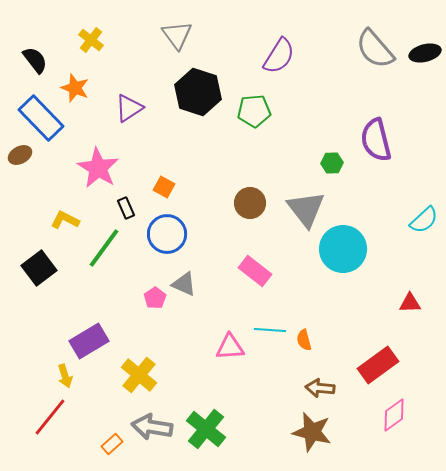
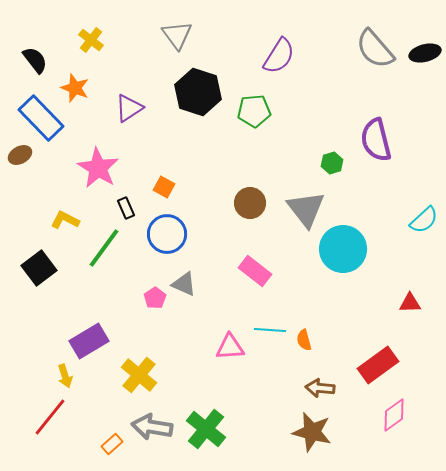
green hexagon at (332, 163): rotated 15 degrees counterclockwise
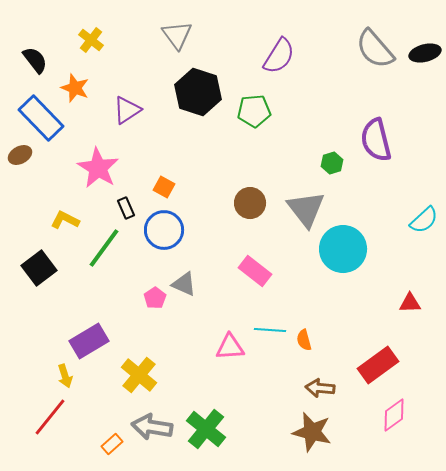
purple triangle at (129, 108): moved 2 px left, 2 px down
blue circle at (167, 234): moved 3 px left, 4 px up
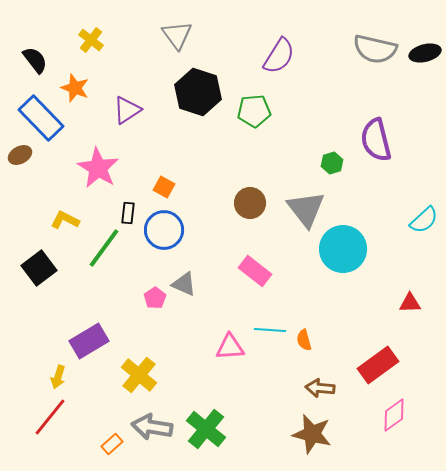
gray semicircle at (375, 49): rotated 36 degrees counterclockwise
black rectangle at (126, 208): moved 2 px right, 5 px down; rotated 30 degrees clockwise
yellow arrow at (65, 376): moved 7 px left, 1 px down; rotated 35 degrees clockwise
brown star at (312, 432): moved 2 px down
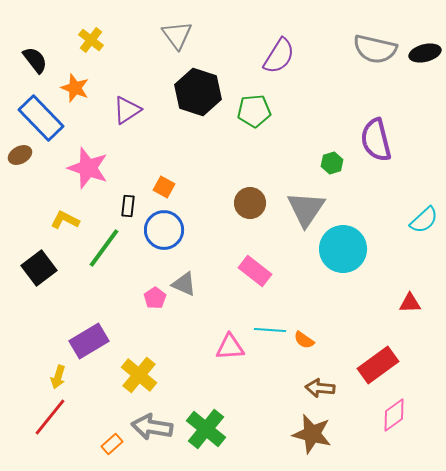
pink star at (98, 168): moved 10 px left; rotated 12 degrees counterclockwise
gray triangle at (306, 209): rotated 12 degrees clockwise
black rectangle at (128, 213): moved 7 px up
orange semicircle at (304, 340): rotated 40 degrees counterclockwise
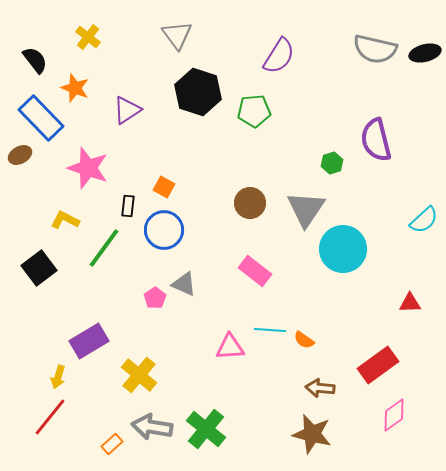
yellow cross at (91, 40): moved 3 px left, 3 px up
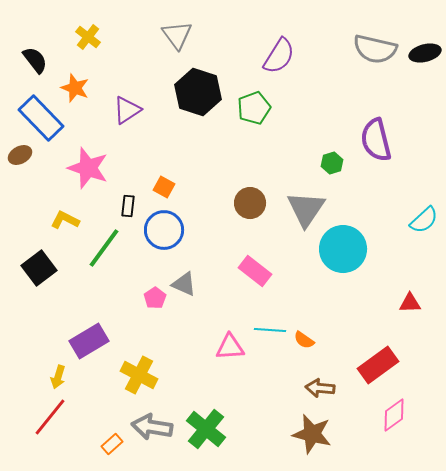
green pentagon at (254, 111): moved 3 px up; rotated 16 degrees counterclockwise
yellow cross at (139, 375): rotated 12 degrees counterclockwise
